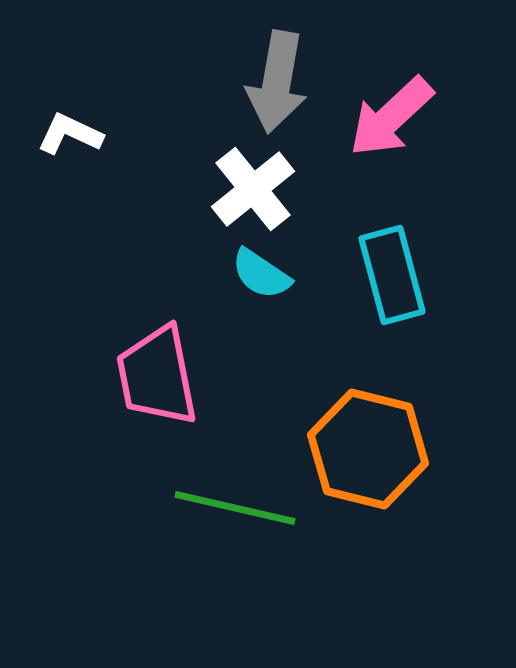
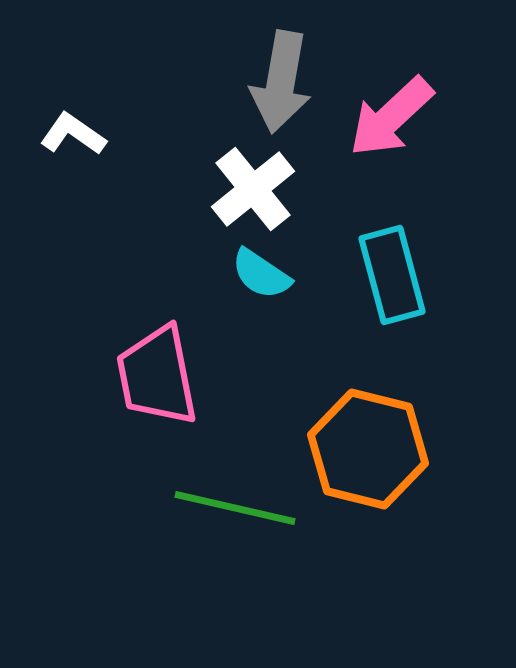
gray arrow: moved 4 px right
white L-shape: moved 3 px right; rotated 10 degrees clockwise
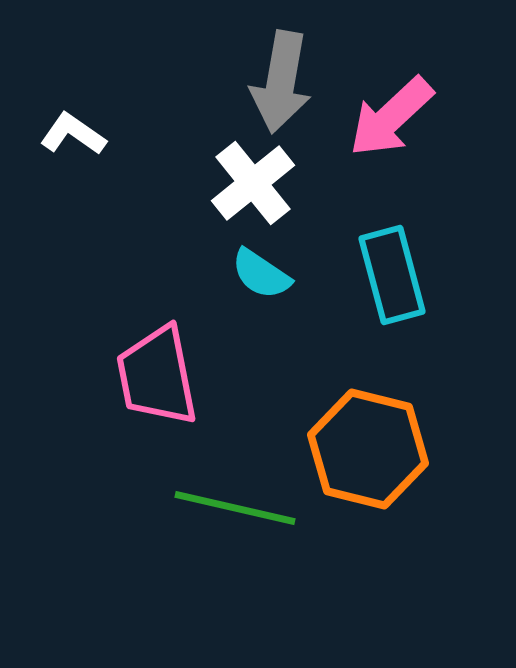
white cross: moved 6 px up
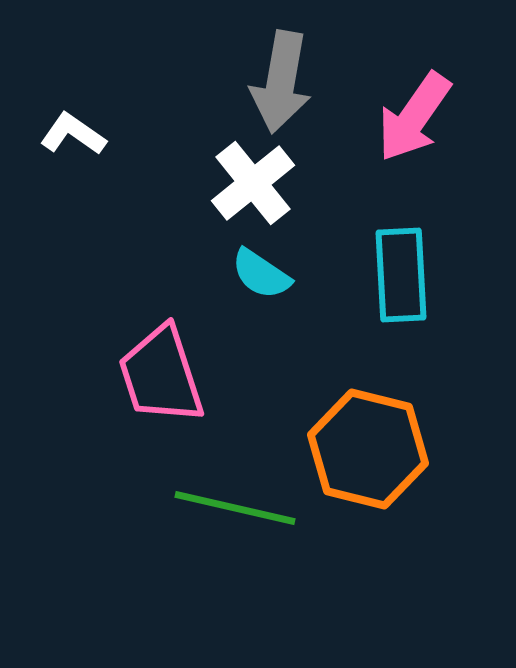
pink arrow: moved 23 px right; rotated 12 degrees counterclockwise
cyan rectangle: moved 9 px right; rotated 12 degrees clockwise
pink trapezoid: moved 4 px right, 1 px up; rotated 7 degrees counterclockwise
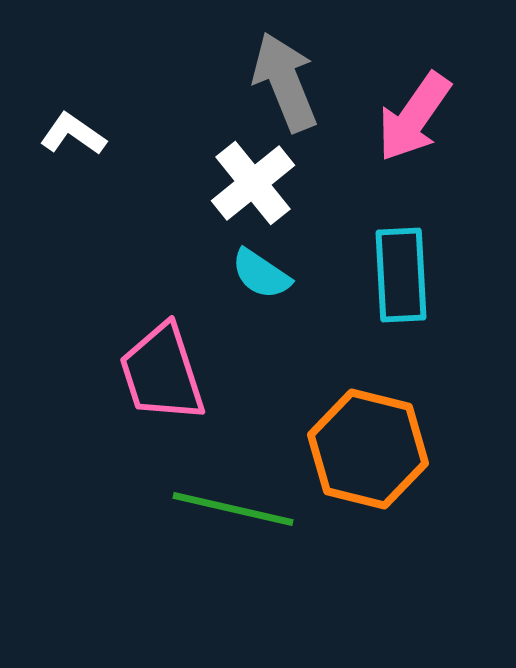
gray arrow: moved 4 px right; rotated 148 degrees clockwise
pink trapezoid: moved 1 px right, 2 px up
green line: moved 2 px left, 1 px down
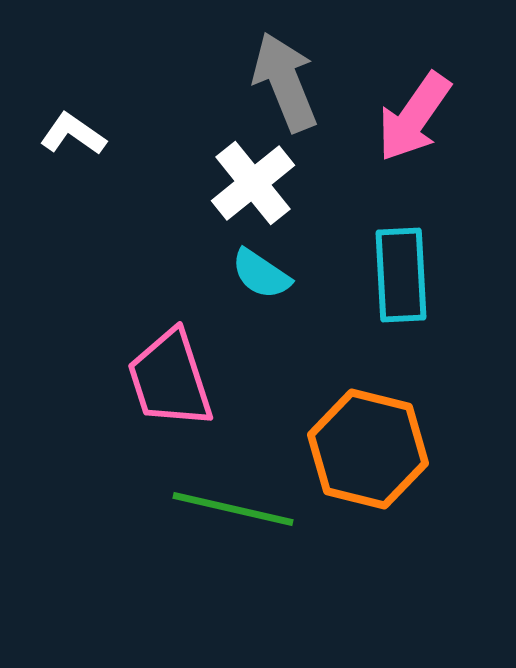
pink trapezoid: moved 8 px right, 6 px down
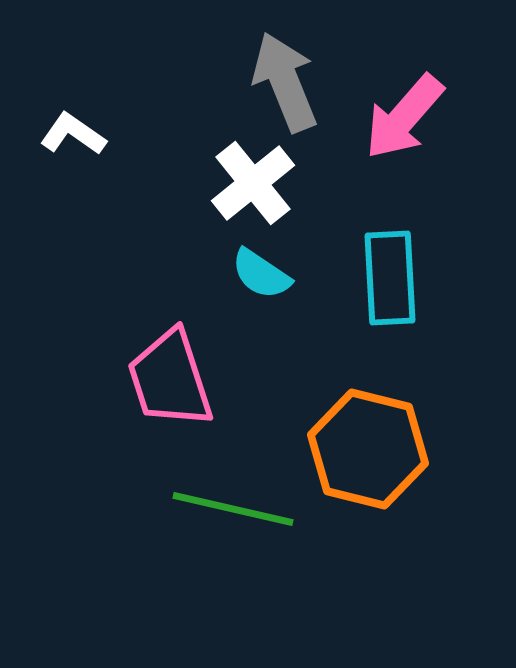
pink arrow: moved 10 px left; rotated 6 degrees clockwise
cyan rectangle: moved 11 px left, 3 px down
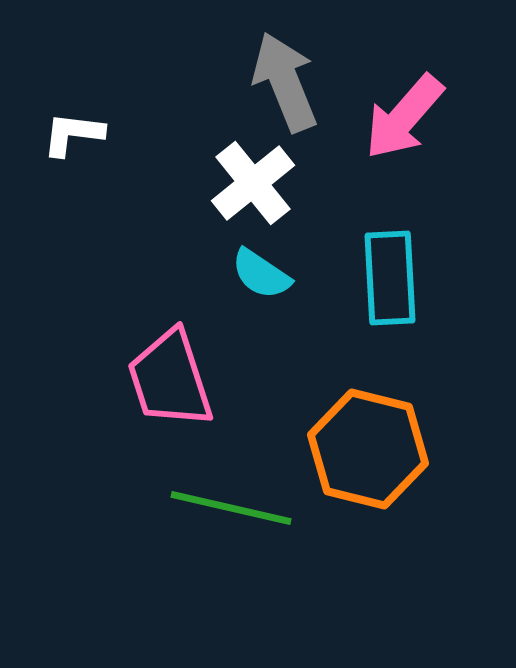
white L-shape: rotated 28 degrees counterclockwise
green line: moved 2 px left, 1 px up
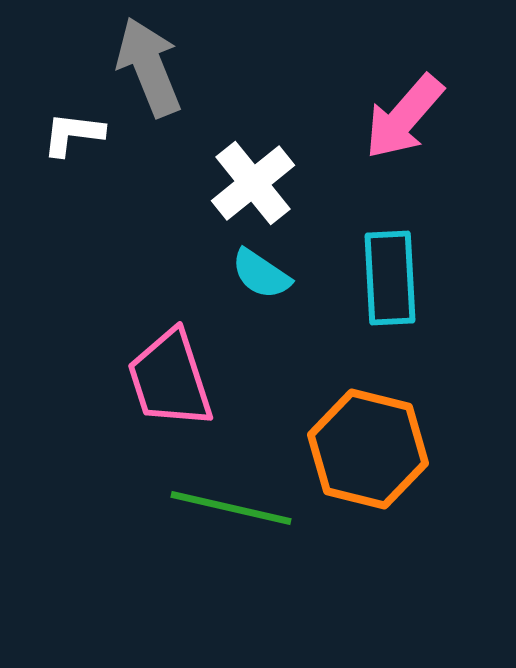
gray arrow: moved 136 px left, 15 px up
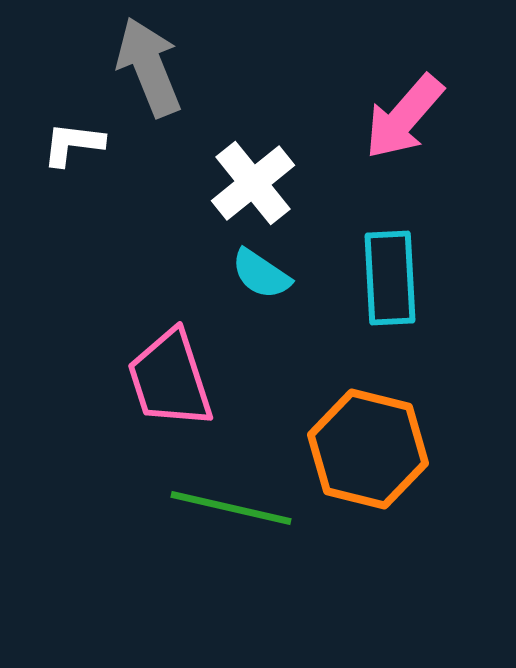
white L-shape: moved 10 px down
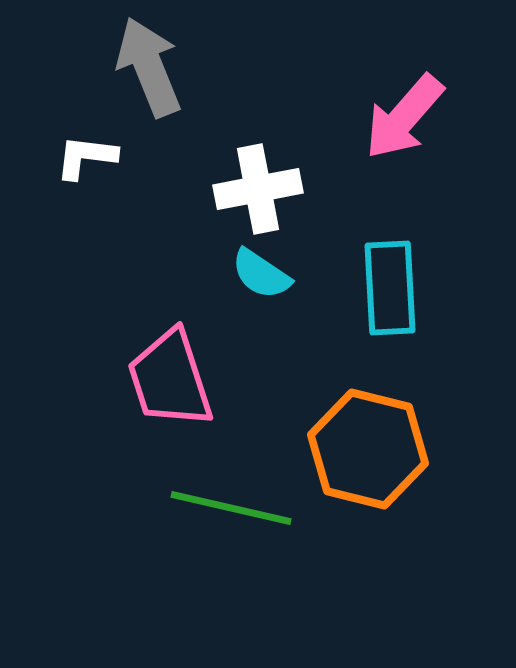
white L-shape: moved 13 px right, 13 px down
white cross: moved 5 px right, 6 px down; rotated 28 degrees clockwise
cyan rectangle: moved 10 px down
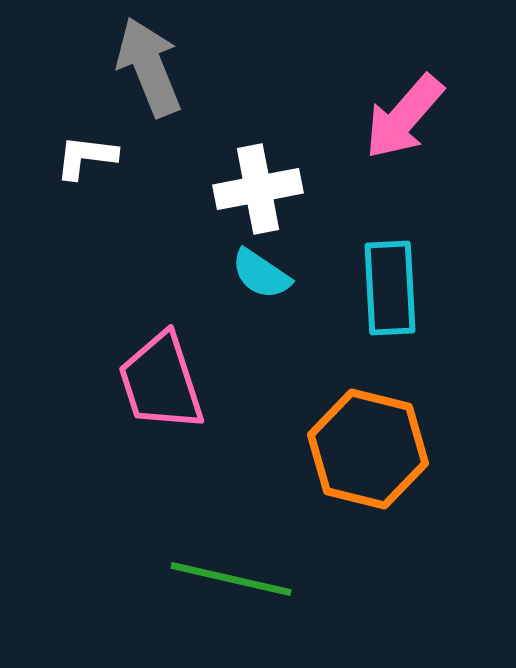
pink trapezoid: moved 9 px left, 3 px down
green line: moved 71 px down
